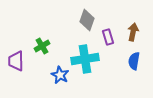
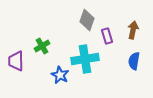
brown arrow: moved 2 px up
purple rectangle: moved 1 px left, 1 px up
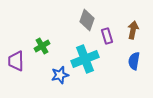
cyan cross: rotated 12 degrees counterclockwise
blue star: rotated 30 degrees clockwise
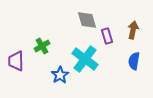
gray diamond: rotated 35 degrees counterclockwise
cyan cross: rotated 32 degrees counterclockwise
blue star: rotated 18 degrees counterclockwise
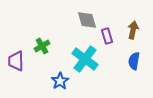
blue star: moved 6 px down
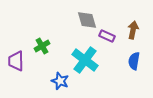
purple rectangle: rotated 49 degrees counterclockwise
cyan cross: moved 1 px down
blue star: rotated 18 degrees counterclockwise
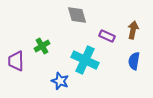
gray diamond: moved 10 px left, 5 px up
cyan cross: rotated 12 degrees counterclockwise
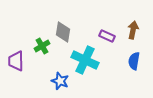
gray diamond: moved 14 px left, 17 px down; rotated 25 degrees clockwise
